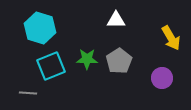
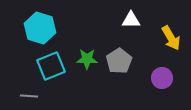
white triangle: moved 15 px right
gray line: moved 1 px right, 3 px down
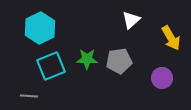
white triangle: rotated 42 degrees counterclockwise
cyan hexagon: rotated 16 degrees clockwise
gray pentagon: rotated 25 degrees clockwise
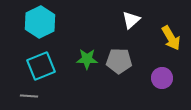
cyan hexagon: moved 6 px up
gray pentagon: rotated 10 degrees clockwise
cyan square: moved 10 px left
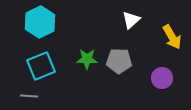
yellow arrow: moved 1 px right, 1 px up
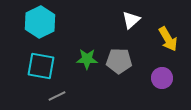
yellow arrow: moved 4 px left, 2 px down
cyan square: rotated 32 degrees clockwise
gray line: moved 28 px right; rotated 30 degrees counterclockwise
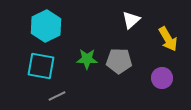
cyan hexagon: moved 6 px right, 4 px down
